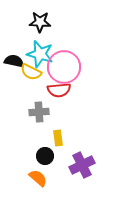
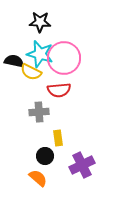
pink circle: moved 9 px up
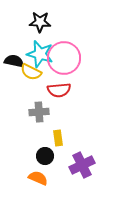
orange semicircle: rotated 18 degrees counterclockwise
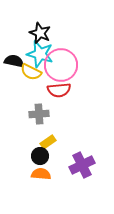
black star: moved 11 px down; rotated 20 degrees clockwise
pink circle: moved 3 px left, 7 px down
gray cross: moved 2 px down
yellow rectangle: moved 10 px left, 4 px down; rotated 63 degrees clockwise
black circle: moved 5 px left
orange semicircle: moved 3 px right, 4 px up; rotated 18 degrees counterclockwise
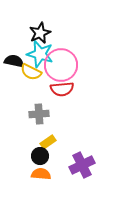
black star: rotated 25 degrees clockwise
red semicircle: moved 3 px right, 1 px up
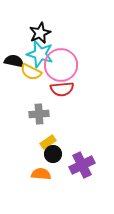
black circle: moved 13 px right, 2 px up
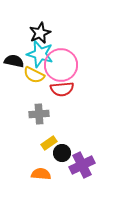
yellow semicircle: moved 3 px right, 3 px down
yellow rectangle: moved 1 px right, 1 px down
black circle: moved 9 px right, 1 px up
